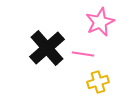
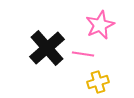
pink star: moved 3 px down
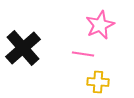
black cross: moved 24 px left
yellow cross: rotated 20 degrees clockwise
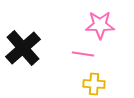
pink star: rotated 24 degrees clockwise
yellow cross: moved 4 px left, 2 px down
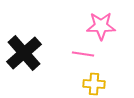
pink star: moved 1 px right, 1 px down
black cross: moved 1 px right, 5 px down
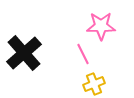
pink line: rotated 55 degrees clockwise
yellow cross: rotated 25 degrees counterclockwise
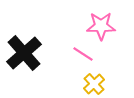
pink line: rotated 30 degrees counterclockwise
yellow cross: rotated 20 degrees counterclockwise
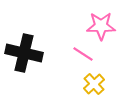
black cross: rotated 36 degrees counterclockwise
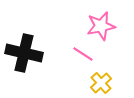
pink star: rotated 12 degrees counterclockwise
yellow cross: moved 7 px right, 1 px up
